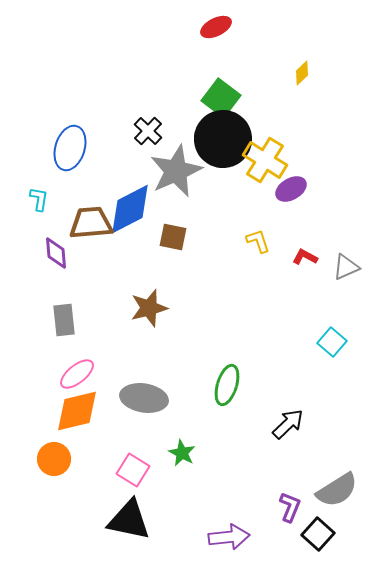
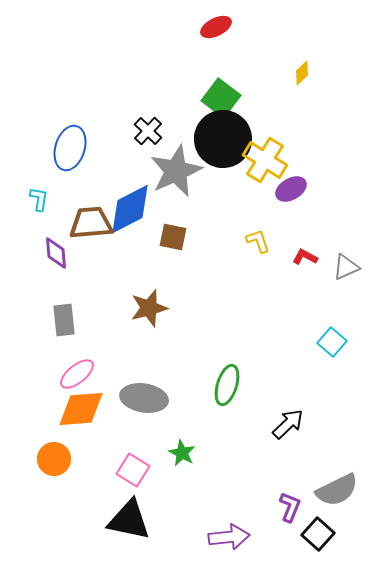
orange diamond: moved 4 px right, 2 px up; rotated 9 degrees clockwise
gray semicircle: rotated 6 degrees clockwise
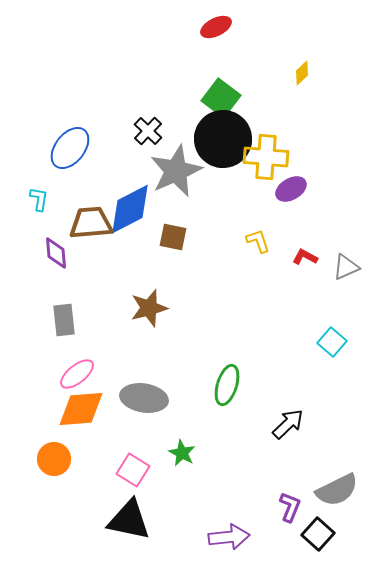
blue ellipse: rotated 21 degrees clockwise
yellow cross: moved 1 px right, 3 px up; rotated 27 degrees counterclockwise
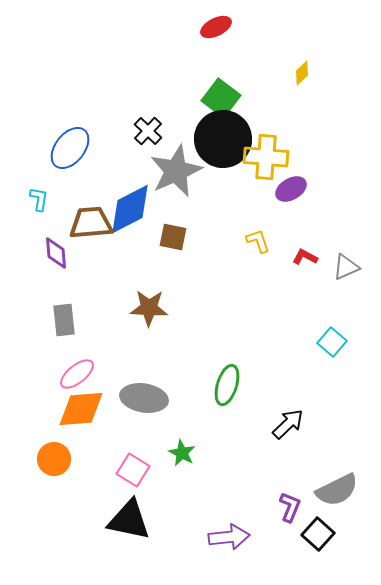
brown star: rotated 18 degrees clockwise
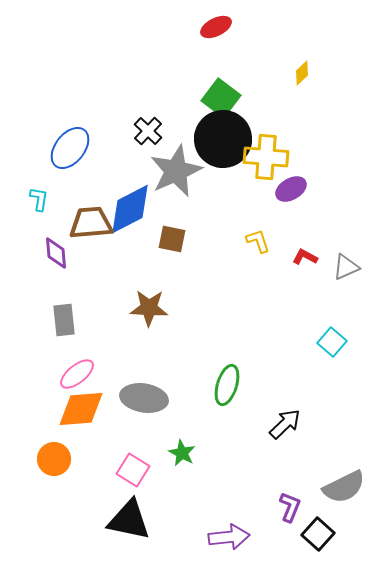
brown square: moved 1 px left, 2 px down
black arrow: moved 3 px left
gray semicircle: moved 7 px right, 3 px up
